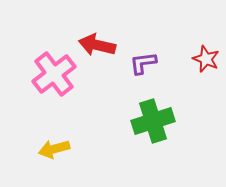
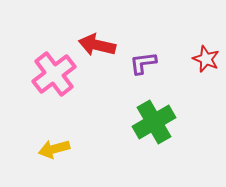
green cross: moved 1 px right, 1 px down; rotated 12 degrees counterclockwise
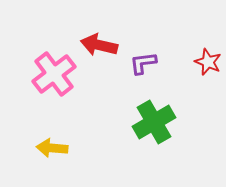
red arrow: moved 2 px right
red star: moved 2 px right, 3 px down
yellow arrow: moved 2 px left, 1 px up; rotated 20 degrees clockwise
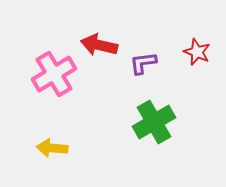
red star: moved 11 px left, 10 px up
pink cross: rotated 6 degrees clockwise
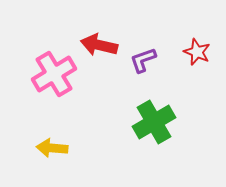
purple L-shape: moved 3 px up; rotated 12 degrees counterclockwise
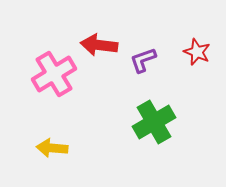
red arrow: rotated 6 degrees counterclockwise
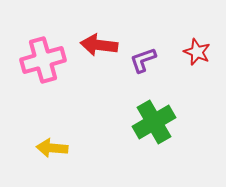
pink cross: moved 11 px left, 14 px up; rotated 15 degrees clockwise
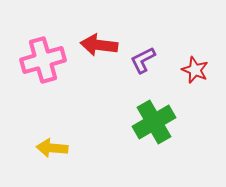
red star: moved 2 px left, 18 px down
purple L-shape: rotated 8 degrees counterclockwise
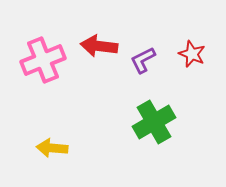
red arrow: moved 1 px down
pink cross: rotated 6 degrees counterclockwise
red star: moved 3 px left, 16 px up
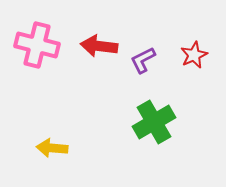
red star: moved 2 px right, 1 px down; rotated 24 degrees clockwise
pink cross: moved 6 px left, 15 px up; rotated 36 degrees clockwise
